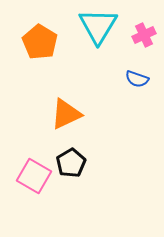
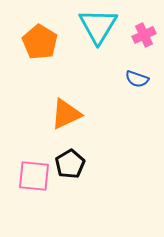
black pentagon: moved 1 px left, 1 px down
pink square: rotated 24 degrees counterclockwise
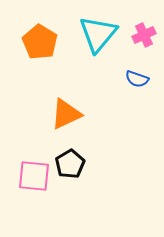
cyan triangle: moved 8 px down; rotated 9 degrees clockwise
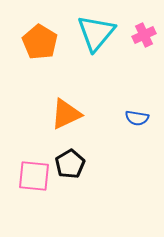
cyan triangle: moved 2 px left, 1 px up
blue semicircle: moved 39 px down; rotated 10 degrees counterclockwise
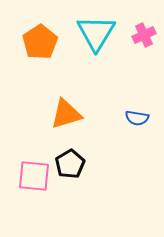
cyan triangle: rotated 9 degrees counterclockwise
orange pentagon: rotated 8 degrees clockwise
orange triangle: rotated 8 degrees clockwise
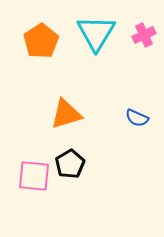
orange pentagon: moved 1 px right, 1 px up
blue semicircle: rotated 15 degrees clockwise
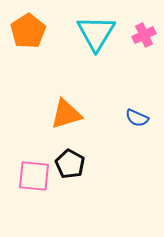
orange pentagon: moved 13 px left, 10 px up
black pentagon: rotated 12 degrees counterclockwise
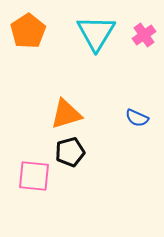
pink cross: rotated 10 degrees counterclockwise
black pentagon: moved 12 px up; rotated 28 degrees clockwise
